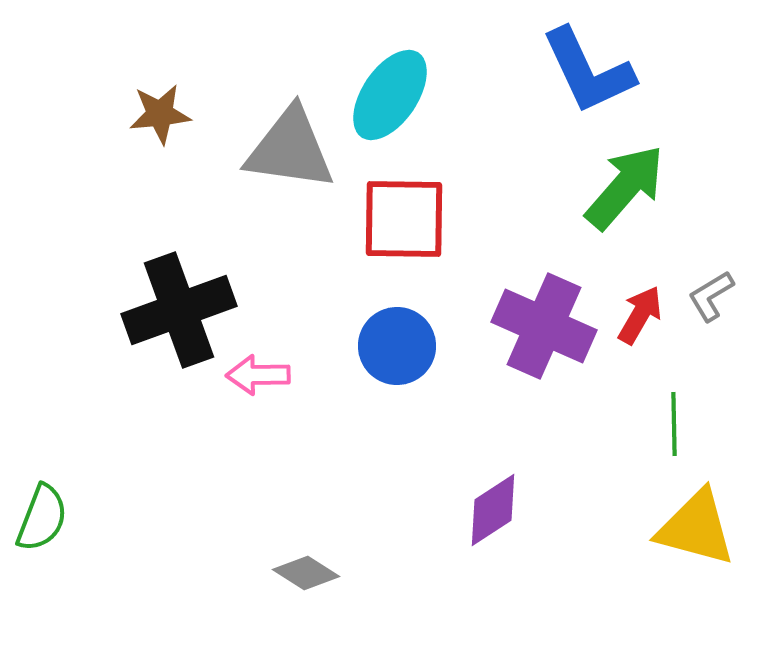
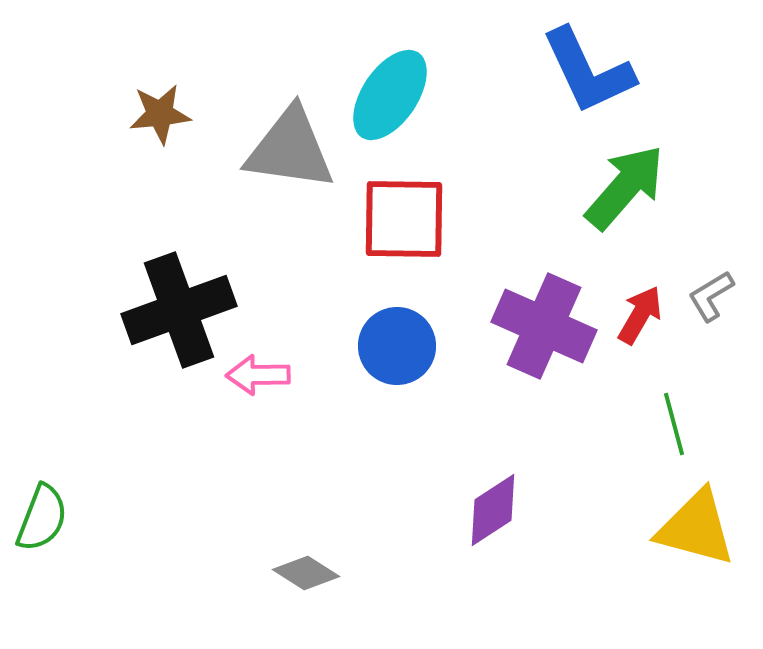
green line: rotated 14 degrees counterclockwise
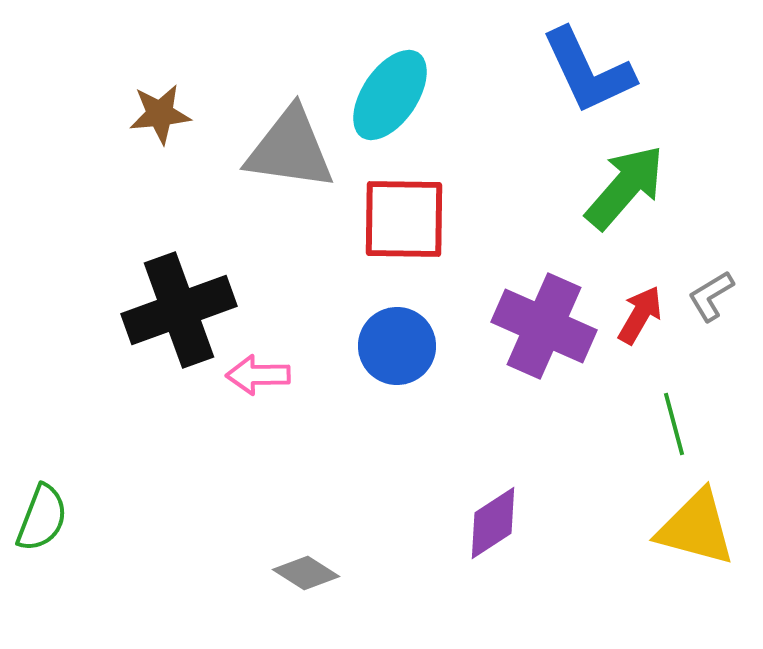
purple diamond: moved 13 px down
